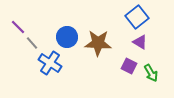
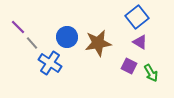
brown star: rotated 12 degrees counterclockwise
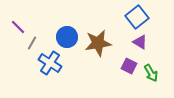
gray line: rotated 72 degrees clockwise
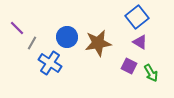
purple line: moved 1 px left, 1 px down
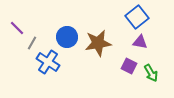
purple triangle: rotated 21 degrees counterclockwise
blue cross: moved 2 px left, 1 px up
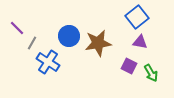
blue circle: moved 2 px right, 1 px up
